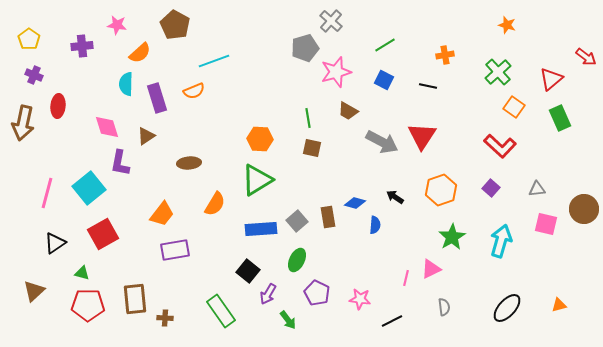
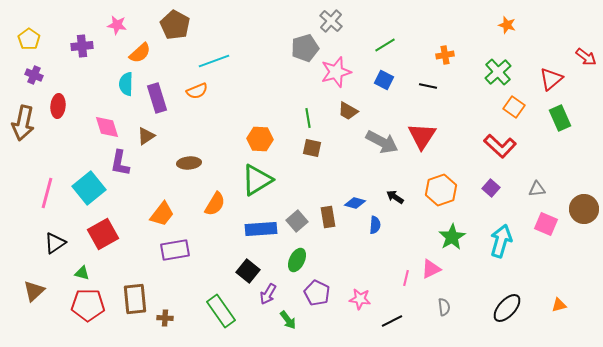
orange semicircle at (194, 91): moved 3 px right
pink square at (546, 224): rotated 10 degrees clockwise
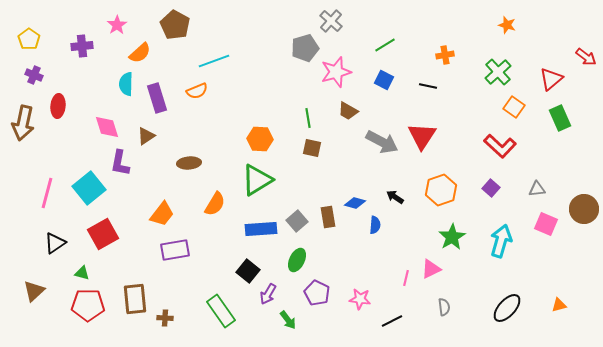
pink star at (117, 25): rotated 30 degrees clockwise
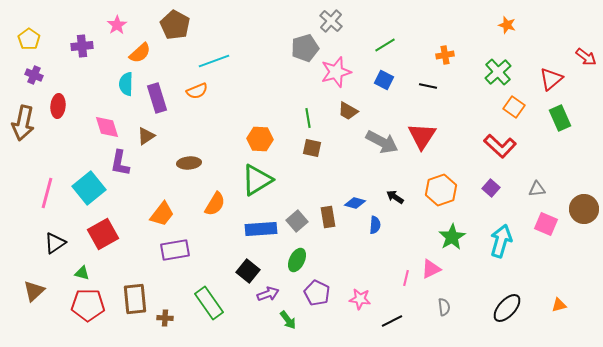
purple arrow at (268, 294): rotated 140 degrees counterclockwise
green rectangle at (221, 311): moved 12 px left, 8 px up
